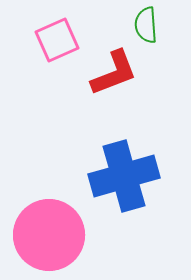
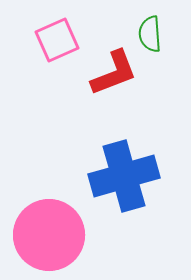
green semicircle: moved 4 px right, 9 px down
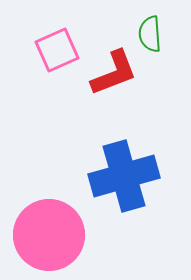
pink square: moved 10 px down
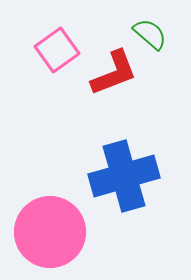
green semicircle: rotated 135 degrees clockwise
pink square: rotated 12 degrees counterclockwise
pink circle: moved 1 px right, 3 px up
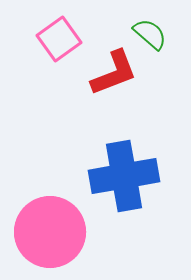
pink square: moved 2 px right, 11 px up
blue cross: rotated 6 degrees clockwise
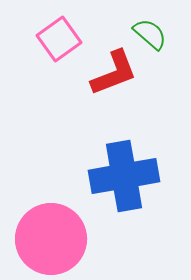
pink circle: moved 1 px right, 7 px down
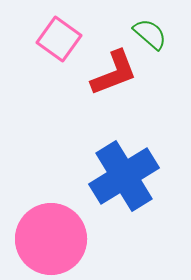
pink square: rotated 18 degrees counterclockwise
blue cross: rotated 22 degrees counterclockwise
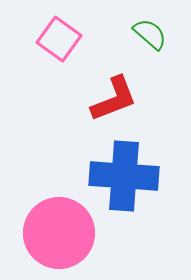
red L-shape: moved 26 px down
blue cross: rotated 36 degrees clockwise
pink circle: moved 8 px right, 6 px up
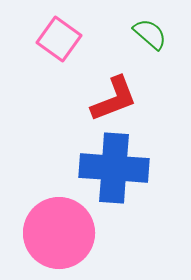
blue cross: moved 10 px left, 8 px up
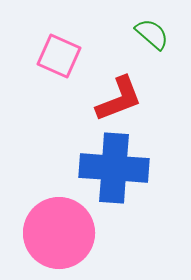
green semicircle: moved 2 px right
pink square: moved 17 px down; rotated 12 degrees counterclockwise
red L-shape: moved 5 px right
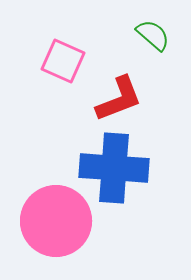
green semicircle: moved 1 px right, 1 px down
pink square: moved 4 px right, 5 px down
pink circle: moved 3 px left, 12 px up
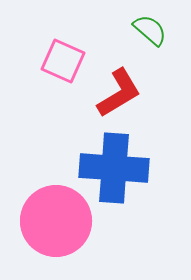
green semicircle: moved 3 px left, 5 px up
red L-shape: moved 6 px up; rotated 10 degrees counterclockwise
